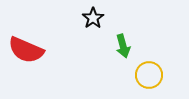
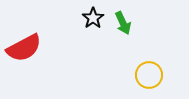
green arrow: moved 23 px up; rotated 10 degrees counterclockwise
red semicircle: moved 2 px left, 2 px up; rotated 51 degrees counterclockwise
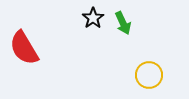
red semicircle: rotated 87 degrees clockwise
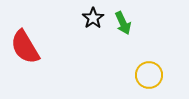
red semicircle: moved 1 px right, 1 px up
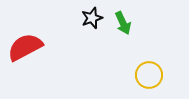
black star: moved 1 px left; rotated 15 degrees clockwise
red semicircle: rotated 93 degrees clockwise
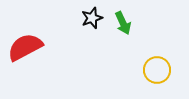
yellow circle: moved 8 px right, 5 px up
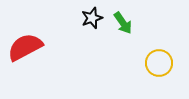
green arrow: rotated 10 degrees counterclockwise
yellow circle: moved 2 px right, 7 px up
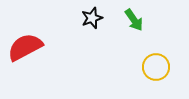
green arrow: moved 11 px right, 3 px up
yellow circle: moved 3 px left, 4 px down
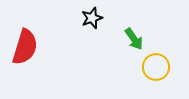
green arrow: moved 19 px down
red semicircle: rotated 135 degrees clockwise
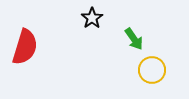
black star: rotated 15 degrees counterclockwise
yellow circle: moved 4 px left, 3 px down
